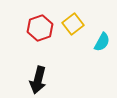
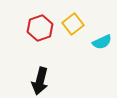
cyan semicircle: rotated 36 degrees clockwise
black arrow: moved 2 px right, 1 px down
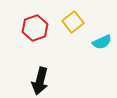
yellow square: moved 2 px up
red hexagon: moved 5 px left
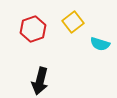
red hexagon: moved 2 px left, 1 px down
cyan semicircle: moved 2 px left, 2 px down; rotated 42 degrees clockwise
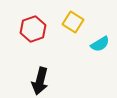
yellow square: rotated 20 degrees counterclockwise
cyan semicircle: rotated 48 degrees counterclockwise
